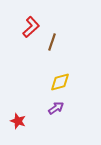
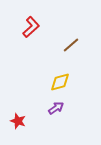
brown line: moved 19 px right, 3 px down; rotated 30 degrees clockwise
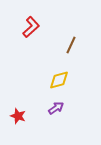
brown line: rotated 24 degrees counterclockwise
yellow diamond: moved 1 px left, 2 px up
red star: moved 5 px up
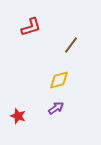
red L-shape: rotated 25 degrees clockwise
brown line: rotated 12 degrees clockwise
